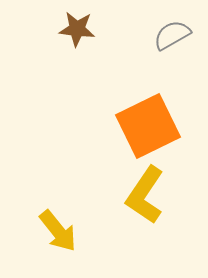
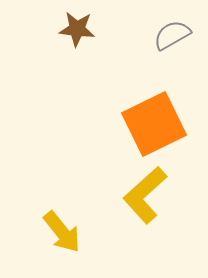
orange square: moved 6 px right, 2 px up
yellow L-shape: rotated 14 degrees clockwise
yellow arrow: moved 4 px right, 1 px down
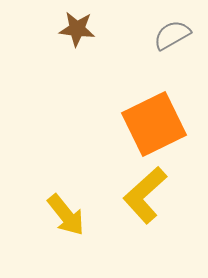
yellow arrow: moved 4 px right, 17 px up
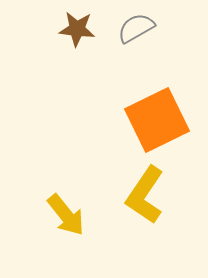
gray semicircle: moved 36 px left, 7 px up
orange square: moved 3 px right, 4 px up
yellow L-shape: rotated 14 degrees counterclockwise
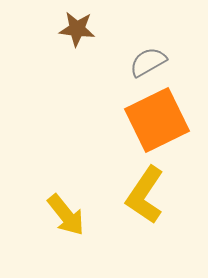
gray semicircle: moved 12 px right, 34 px down
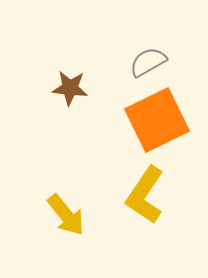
brown star: moved 7 px left, 59 px down
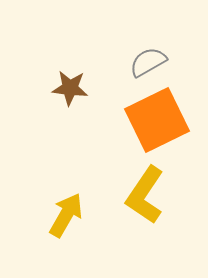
yellow arrow: rotated 111 degrees counterclockwise
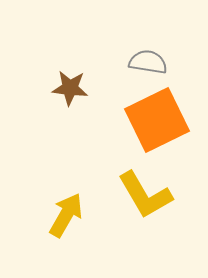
gray semicircle: rotated 39 degrees clockwise
yellow L-shape: rotated 64 degrees counterclockwise
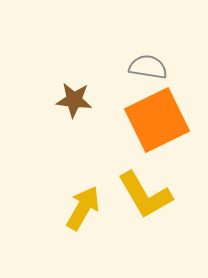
gray semicircle: moved 5 px down
brown star: moved 4 px right, 12 px down
yellow arrow: moved 17 px right, 7 px up
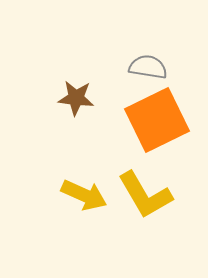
brown star: moved 2 px right, 2 px up
yellow arrow: moved 1 px right, 13 px up; rotated 84 degrees clockwise
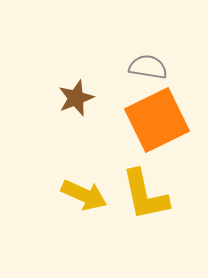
brown star: rotated 27 degrees counterclockwise
yellow L-shape: rotated 18 degrees clockwise
